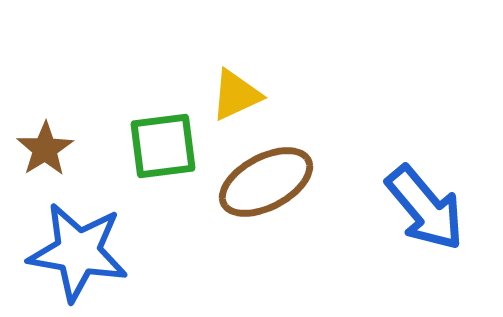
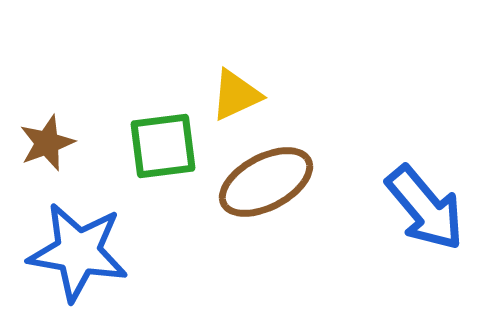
brown star: moved 2 px right, 6 px up; rotated 12 degrees clockwise
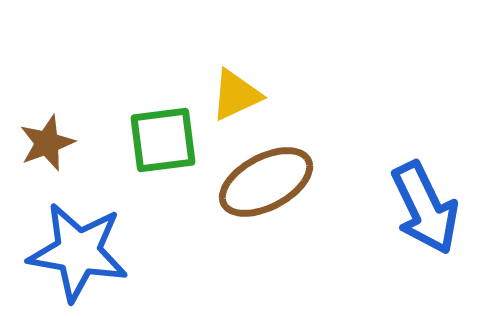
green square: moved 6 px up
blue arrow: rotated 14 degrees clockwise
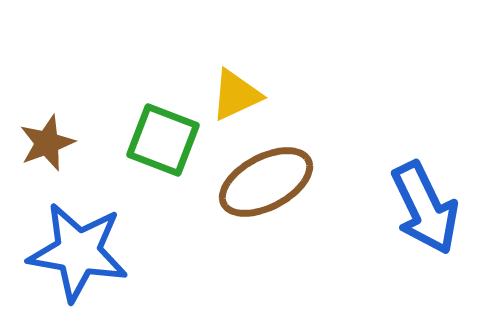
green square: rotated 28 degrees clockwise
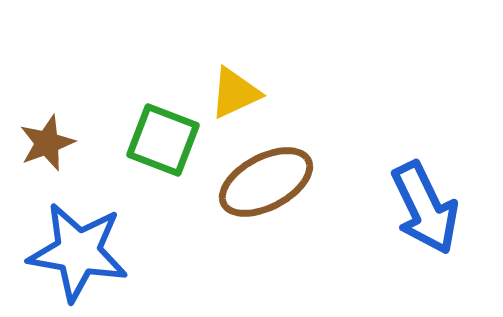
yellow triangle: moved 1 px left, 2 px up
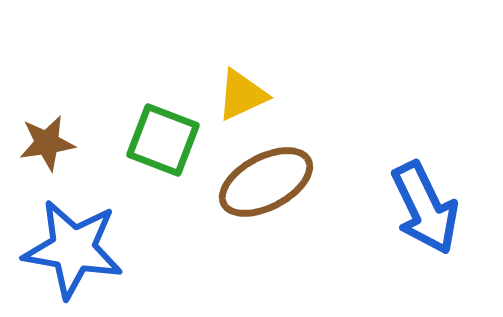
yellow triangle: moved 7 px right, 2 px down
brown star: rotated 12 degrees clockwise
blue star: moved 5 px left, 3 px up
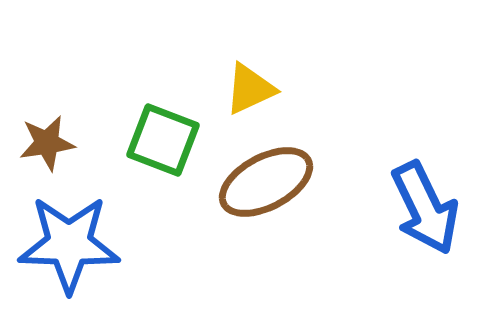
yellow triangle: moved 8 px right, 6 px up
blue star: moved 4 px left, 5 px up; rotated 8 degrees counterclockwise
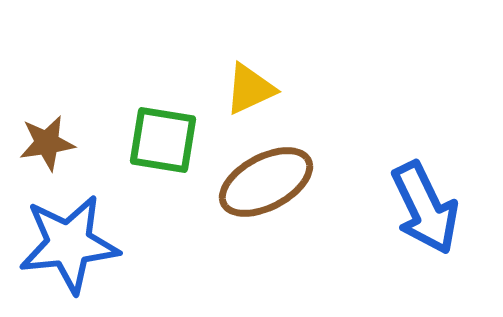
green square: rotated 12 degrees counterclockwise
blue star: rotated 8 degrees counterclockwise
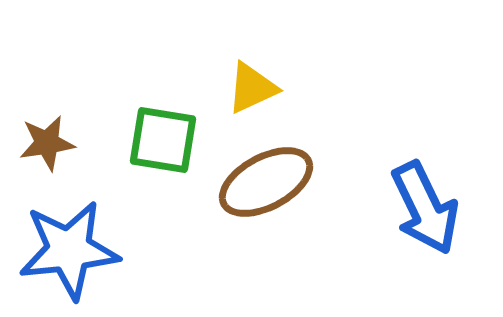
yellow triangle: moved 2 px right, 1 px up
blue star: moved 6 px down
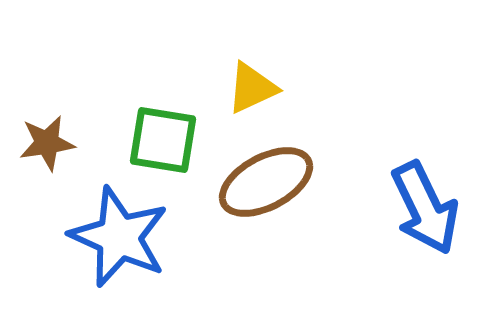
blue star: moved 50 px right, 13 px up; rotated 30 degrees clockwise
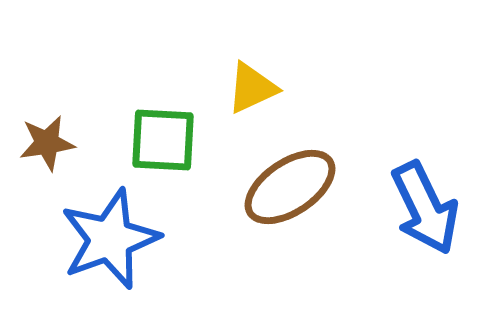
green square: rotated 6 degrees counterclockwise
brown ellipse: moved 24 px right, 5 px down; rotated 6 degrees counterclockwise
blue star: moved 9 px left, 2 px down; rotated 28 degrees clockwise
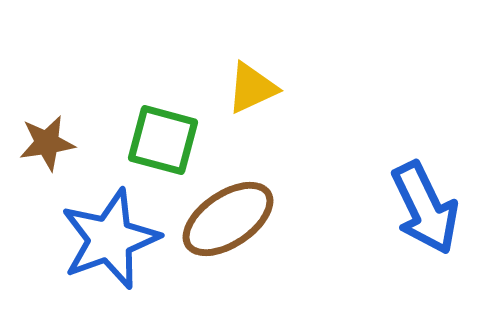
green square: rotated 12 degrees clockwise
brown ellipse: moved 62 px left, 32 px down
